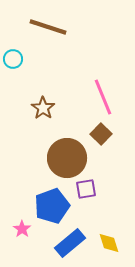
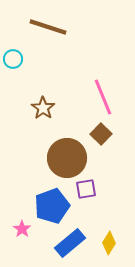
yellow diamond: rotated 50 degrees clockwise
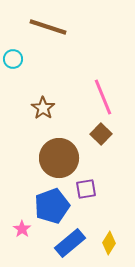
brown circle: moved 8 px left
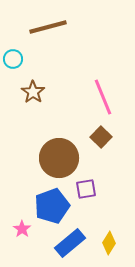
brown line: rotated 33 degrees counterclockwise
brown star: moved 10 px left, 16 px up
brown square: moved 3 px down
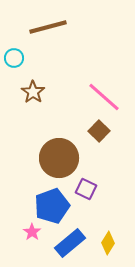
cyan circle: moved 1 px right, 1 px up
pink line: moved 1 px right; rotated 27 degrees counterclockwise
brown square: moved 2 px left, 6 px up
purple square: rotated 35 degrees clockwise
pink star: moved 10 px right, 3 px down
yellow diamond: moved 1 px left
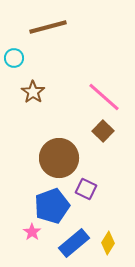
brown square: moved 4 px right
blue rectangle: moved 4 px right
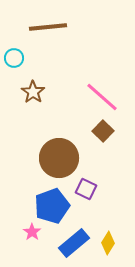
brown line: rotated 9 degrees clockwise
pink line: moved 2 px left
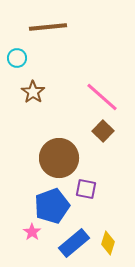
cyan circle: moved 3 px right
purple square: rotated 15 degrees counterclockwise
yellow diamond: rotated 15 degrees counterclockwise
